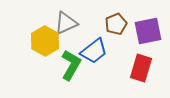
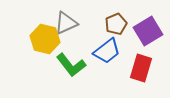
purple square: rotated 20 degrees counterclockwise
yellow hexagon: moved 2 px up; rotated 16 degrees counterclockwise
blue trapezoid: moved 13 px right
green L-shape: rotated 112 degrees clockwise
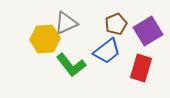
yellow hexagon: rotated 16 degrees counterclockwise
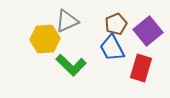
gray triangle: moved 1 px right, 2 px up
purple square: rotated 8 degrees counterclockwise
blue trapezoid: moved 5 px right, 3 px up; rotated 100 degrees clockwise
green L-shape: rotated 8 degrees counterclockwise
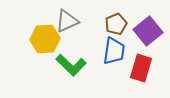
blue trapezoid: moved 2 px right, 3 px down; rotated 144 degrees counterclockwise
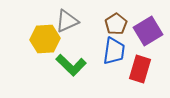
brown pentagon: rotated 10 degrees counterclockwise
purple square: rotated 8 degrees clockwise
red rectangle: moved 1 px left, 1 px down
